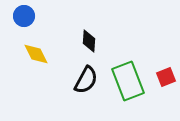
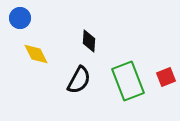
blue circle: moved 4 px left, 2 px down
black semicircle: moved 7 px left
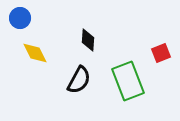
black diamond: moved 1 px left, 1 px up
yellow diamond: moved 1 px left, 1 px up
red square: moved 5 px left, 24 px up
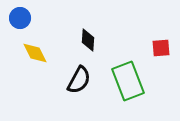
red square: moved 5 px up; rotated 18 degrees clockwise
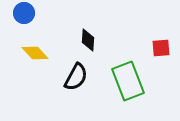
blue circle: moved 4 px right, 5 px up
yellow diamond: rotated 16 degrees counterclockwise
black semicircle: moved 3 px left, 3 px up
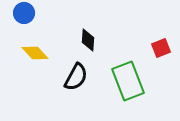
red square: rotated 18 degrees counterclockwise
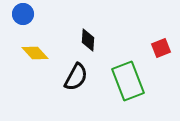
blue circle: moved 1 px left, 1 px down
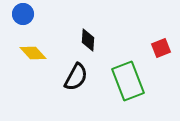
yellow diamond: moved 2 px left
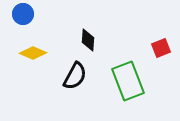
yellow diamond: rotated 24 degrees counterclockwise
black semicircle: moved 1 px left, 1 px up
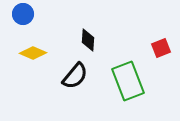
black semicircle: rotated 12 degrees clockwise
